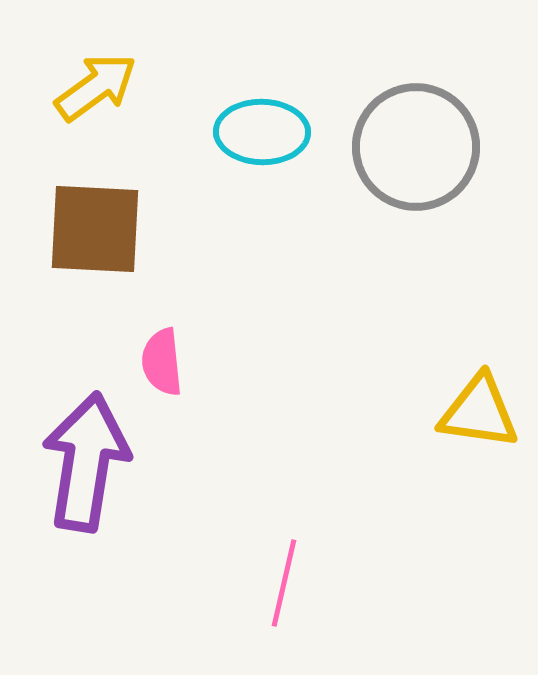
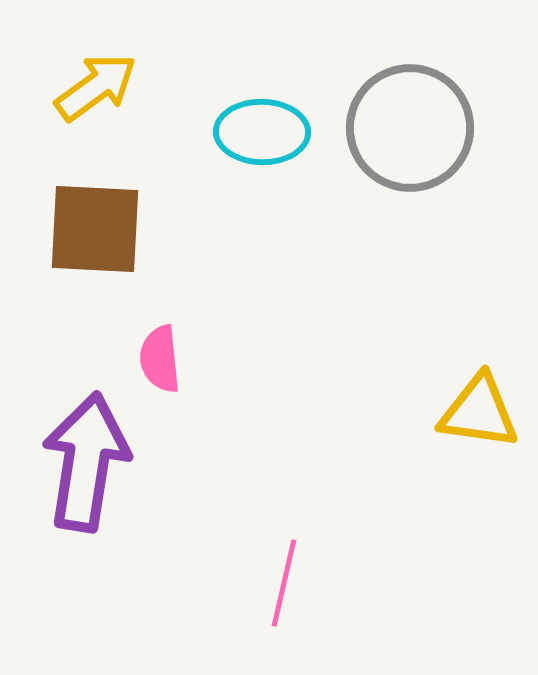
gray circle: moved 6 px left, 19 px up
pink semicircle: moved 2 px left, 3 px up
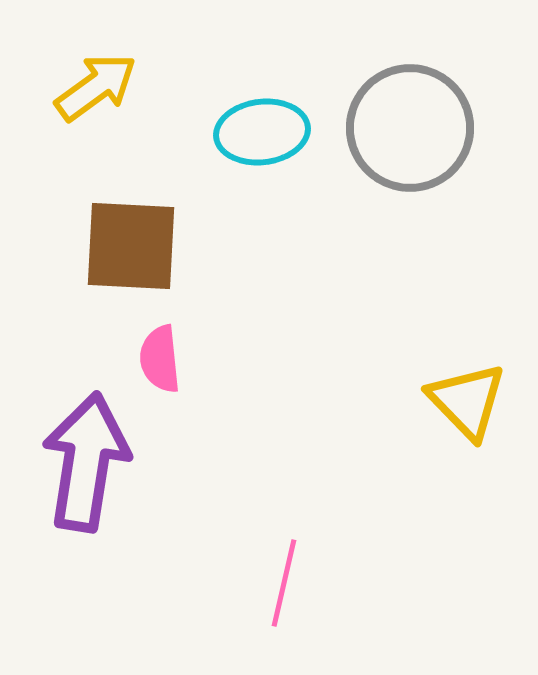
cyan ellipse: rotated 8 degrees counterclockwise
brown square: moved 36 px right, 17 px down
yellow triangle: moved 12 px left, 11 px up; rotated 38 degrees clockwise
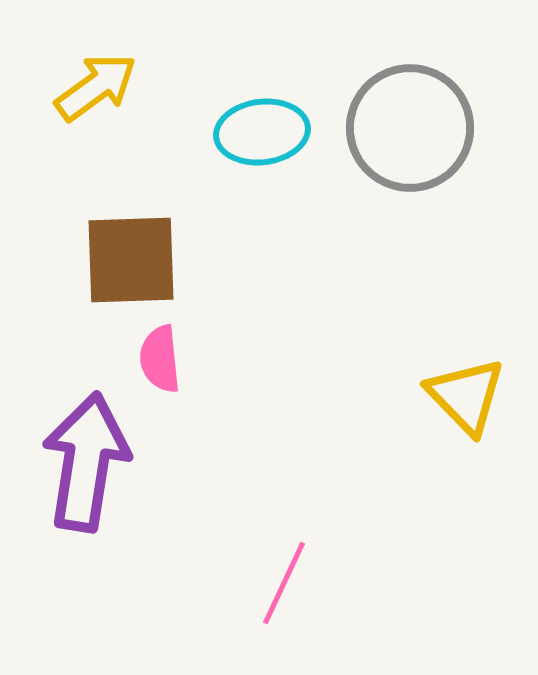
brown square: moved 14 px down; rotated 5 degrees counterclockwise
yellow triangle: moved 1 px left, 5 px up
pink line: rotated 12 degrees clockwise
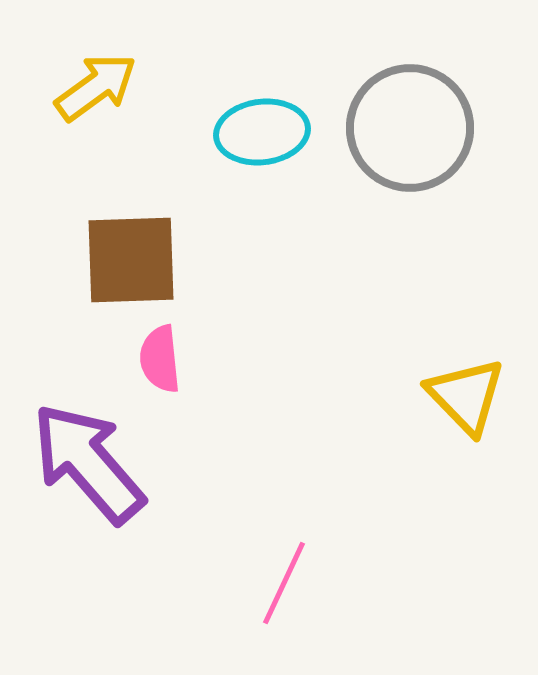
purple arrow: moved 2 px right, 1 px down; rotated 50 degrees counterclockwise
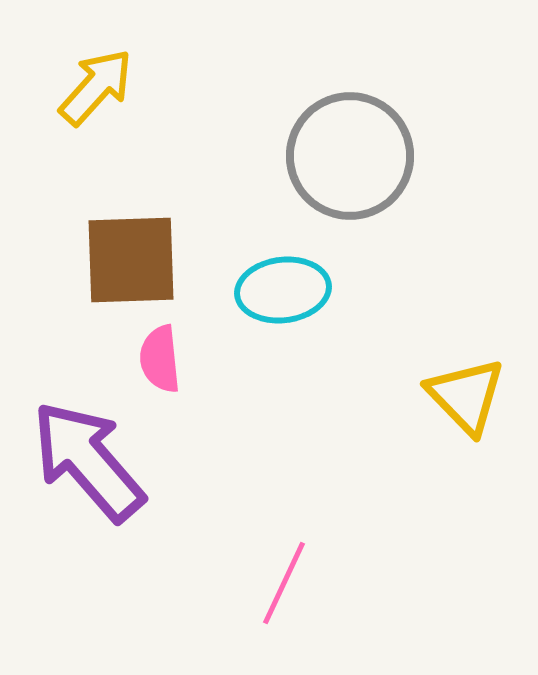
yellow arrow: rotated 12 degrees counterclockwise
gray circle: moved 60 px left, 28 px down
cyan ellipse: moved 21 px right, 158 px down
purple arrow: moved 2 px up
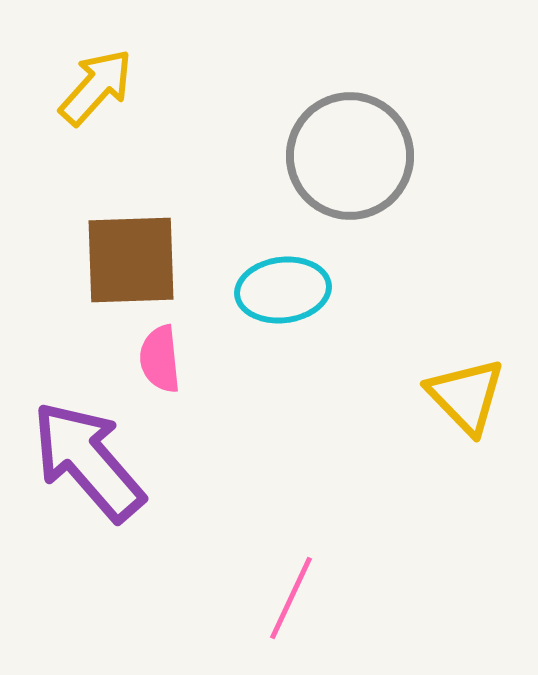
pink line: moved 7 px right, 15 px down
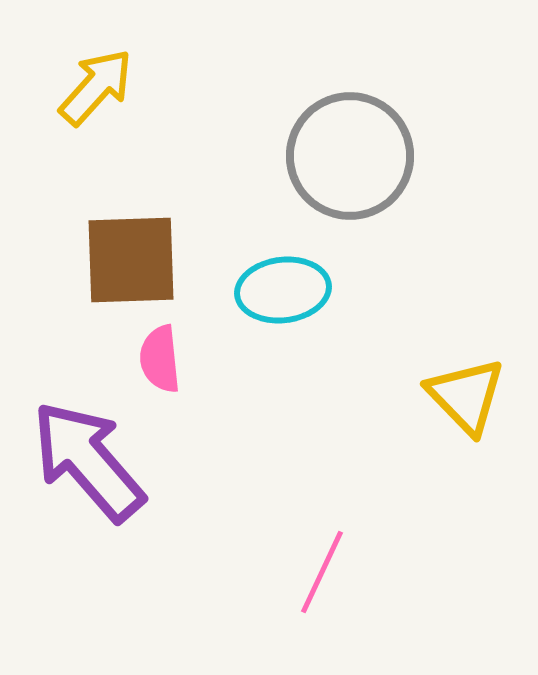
pink line: moved 31 px right, 26 px up
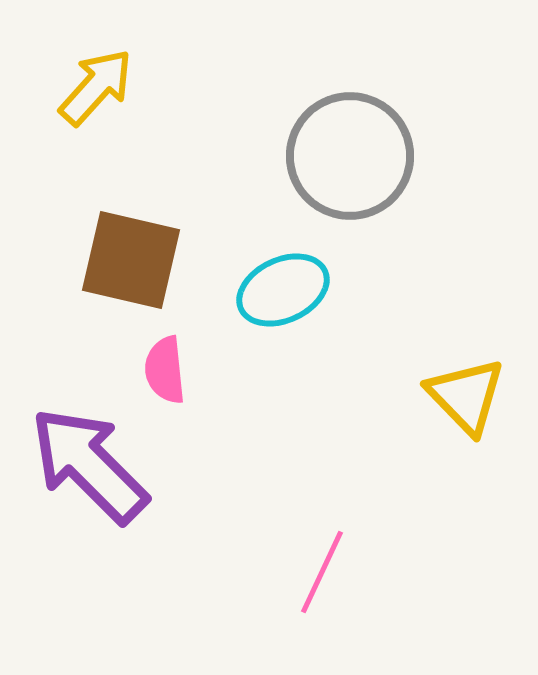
brown square: rotated 15 degrees clockwise
cyan ellipse: rotated 18 degrees counterclockwise
pink semicircle: moved 5 px right, 11 px down
purple arrow: moved 1 px right, 4 px down; rotated 4 degrees counterclockwise
